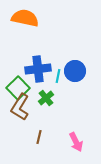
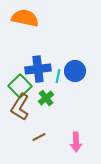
green square: moved 2 px right, 2 px up
brown line: rotated 48 degrees clockwise
pink arrow: rotated 24 degrees clockwise
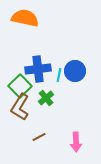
cyan line: moved 1 px right, 1 px up
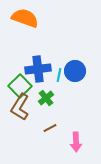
orange semicircle: rotated 8 degrees clockwise
brown line: moved 11 px right, 9 px up
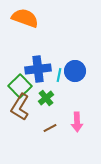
pink arrow: moved 1 px right, 20 px up
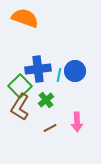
green cross: moved 2 px down
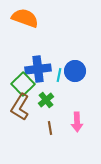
green square: moved 3 px right, 2 px up
brown line: rotated 72 degrees counterclockwise
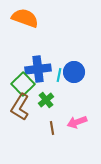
blue circle: moved 1 px left, 1 px down
pink arrow: rotated 72 degrees clockwise
brown line: moved 2 px right
